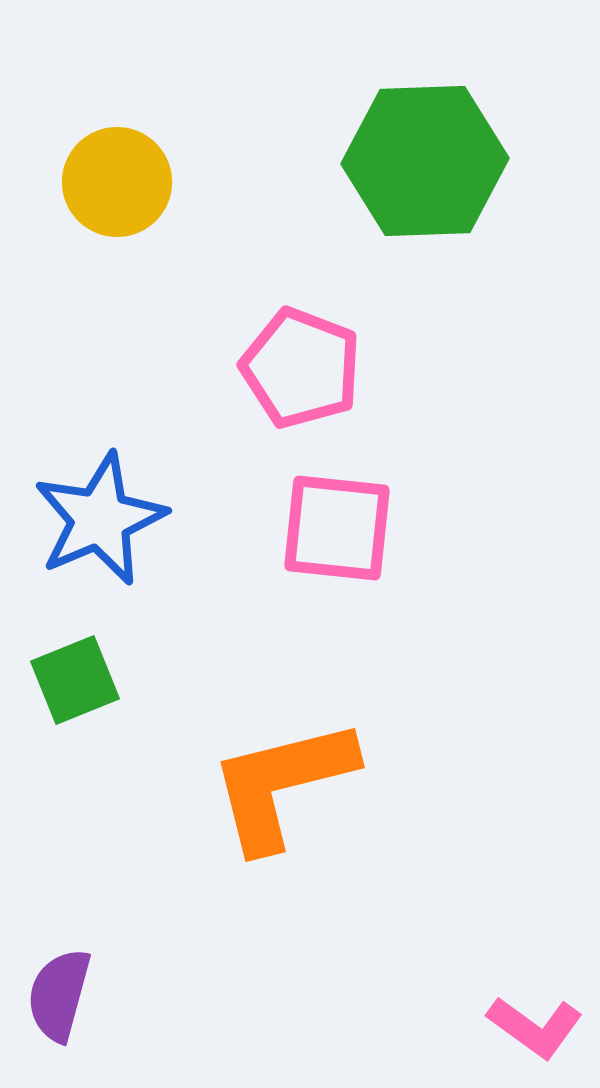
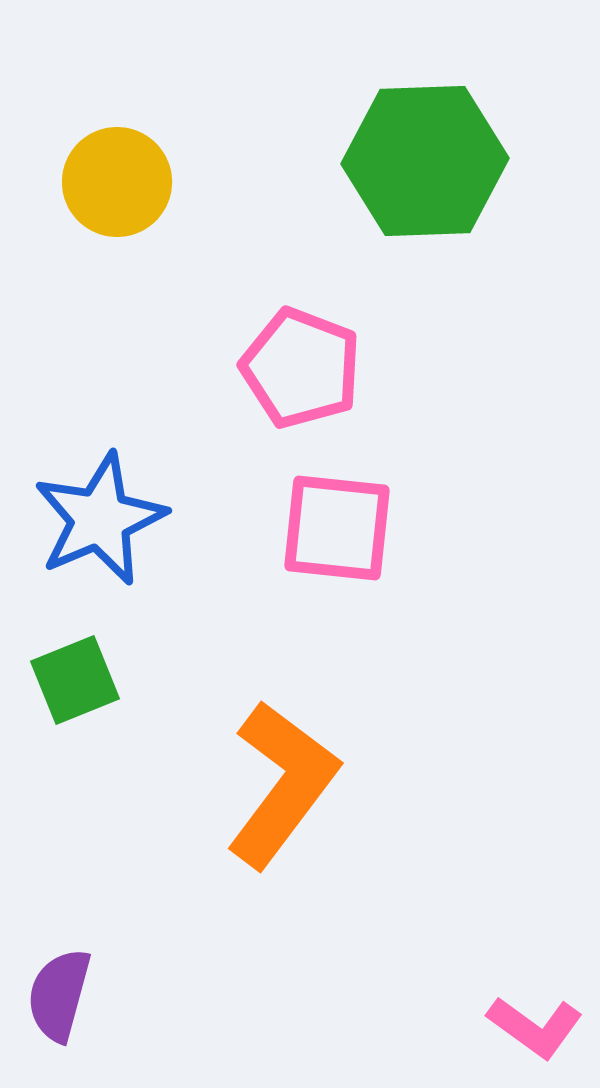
orange L-shape: rotated 141 degrees clockwise
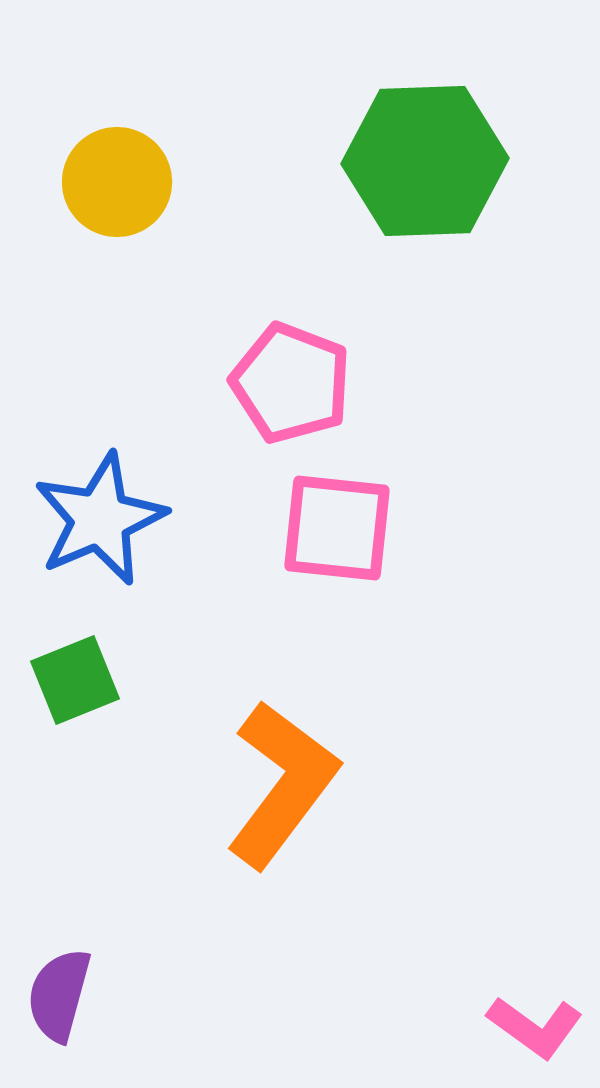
pink pentagon: moved 10 px left, 15 px down
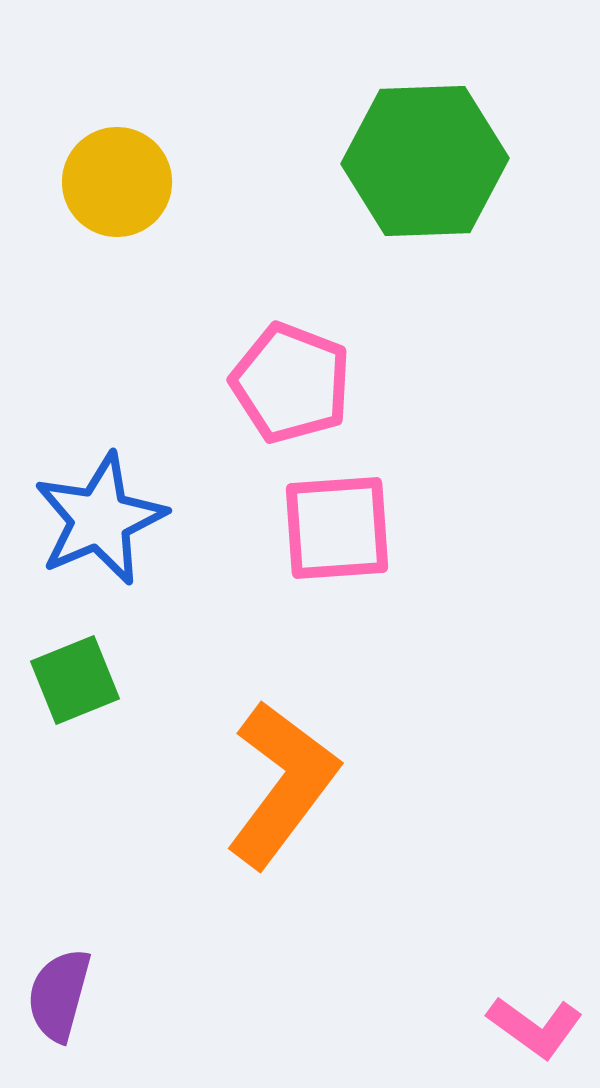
pink square: rotated 10 degrees counterclockwise
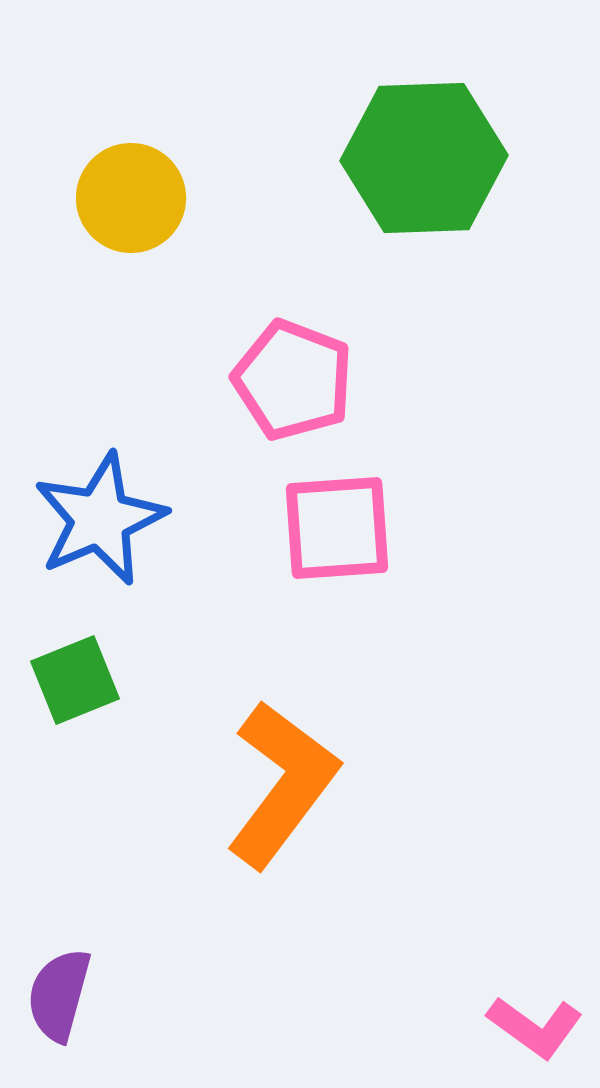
green hexagon: moved 1 px left, 3 px up
yellow circle: moved 14 px right, 16 px down
pink pentagon: moved 2 px right, 3 px up
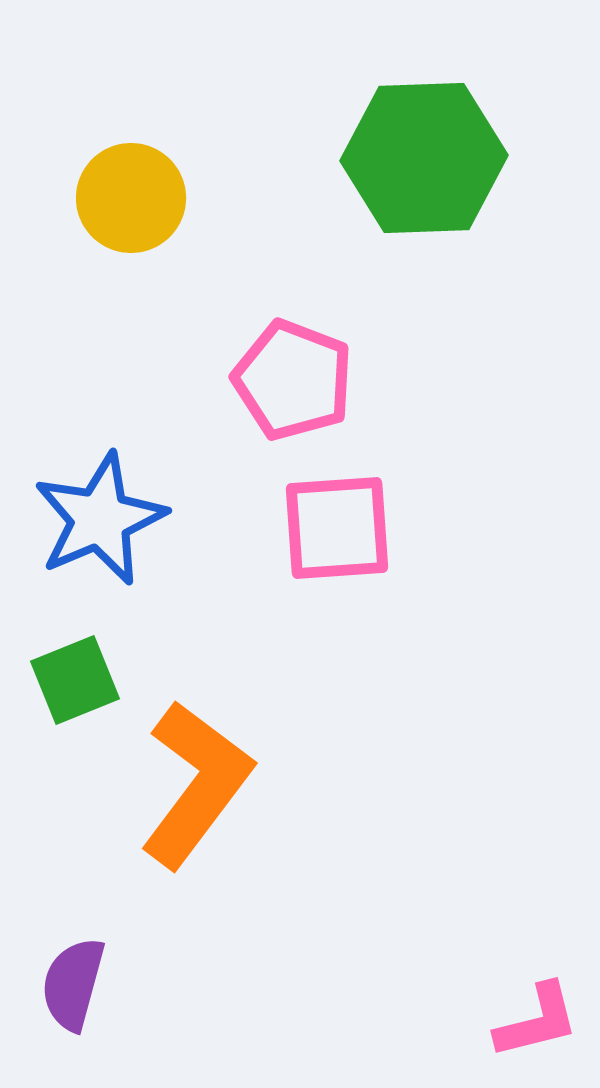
orange L-shape: moved 86 px left
purple semicircle: moved 14 px right, 11 px up
pink L-shape: moved 2 px right, 6 px up; rotated 50 degrees counterclockwise
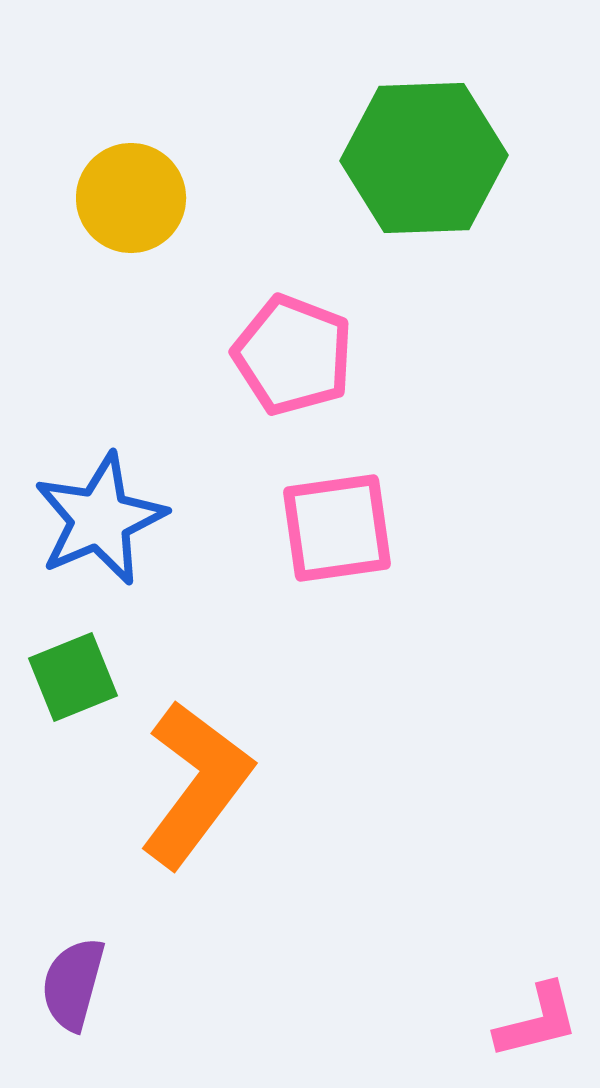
pink pentagon: moved 25 px up
pink square: rotated 4 degrees counterclockwise
green square: moved 2 px left, 3 px up
